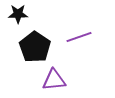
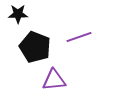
black pentagon: rotated 12 degrees counterclockwise
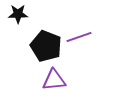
black pentagon: moved 11 px right, 1 px up
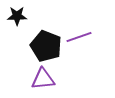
black star: moved 1 px left, 2 px down
purple triangle: moved 11 px left, 1 px up
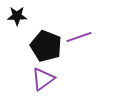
purple triangle: rotated 30 degrees counterclockwise
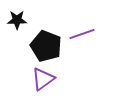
black star: moved 4 px down
purple line: moved 3 px right, 3 px up
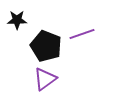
purple triangle: moved 2 px right
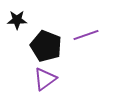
purple line: moved 4 px right, 1 px down
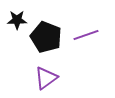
black pentagon: moved 9 px up
purple triangle: moved 1 px right, 1 px up
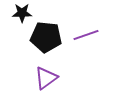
black star: moved 5 px right, 7 px up
black pentagon: rotated 16 degrees counterclockwise
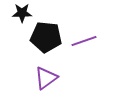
purple line: moved 2 px left, 6 px down
